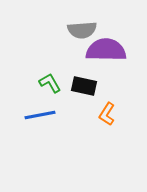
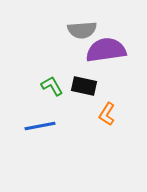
purple semicircle: rotated 9 degrees counterclockwise
green L-shape: moved 2 px right, 3 px down
blue line: moved 11 px down
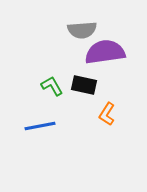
purple semicircle: moved 1 px left, 2 px down
black rectangle: moved 1 px up
